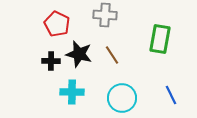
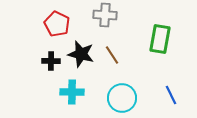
black star: moved 2 px right
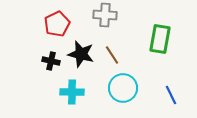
red pentagon: rotated 20 degrees clockwise
black cross: rotated 12 degrees clockwise
cyan circle: moved 1 px right, 10 px up
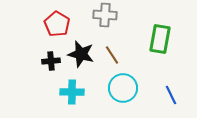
red pentagon: rotated 15 degrees counterclockwise
black cross: rotated 18 degrees counterclockwise
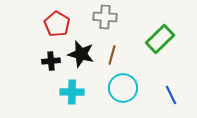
gray cross: moved 2 px down
green rectangle: rotated 36 degrees clockwise
brown line: rotated 48 degrees clockwise
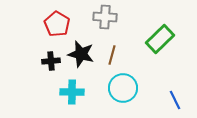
blue line: moved 4 px right, 5 px down
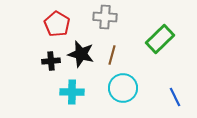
blue line: moved 3 px up
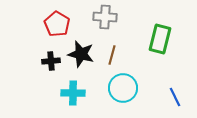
green rectangle: rotated 32 degrees counterclockwise
cyan cross: moved 1 px right, 1 px down
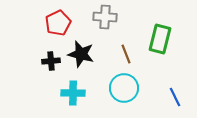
red pentagon: moved 1 px right, 1 px up; rotated 15 degrees clockwise
brown line: moved 14 px right, 1 px up; rotated 36 degrees counterclockwise
cyan circle: moved 1 px right
